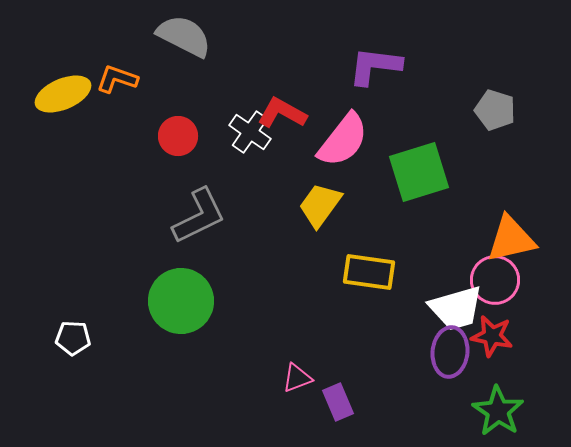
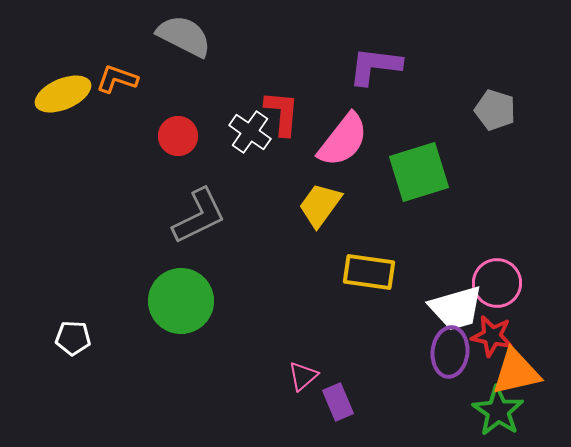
red L-shape: rotated 66 degrees clockwise
orange triangle: moved 5 px right, 133 px down
pink circle: moved 2 px right, 3 px down
pink triangle: moved 6 px right, 2 px up; rotated 20 degrees counterclockwise
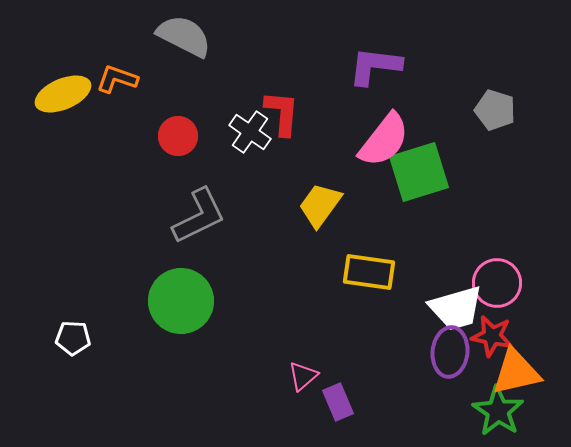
pink semicircle: moved 41 px right
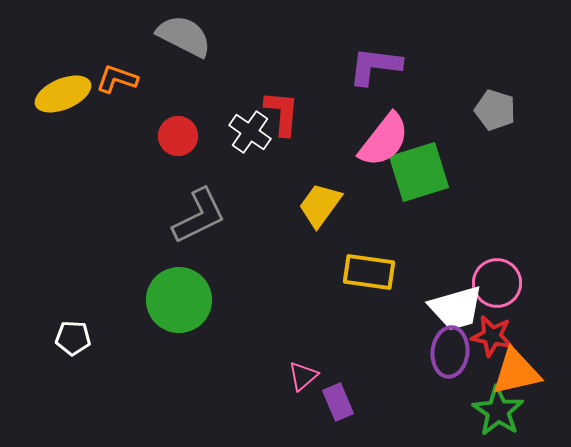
green circle: moved 2 px left, 1 px up
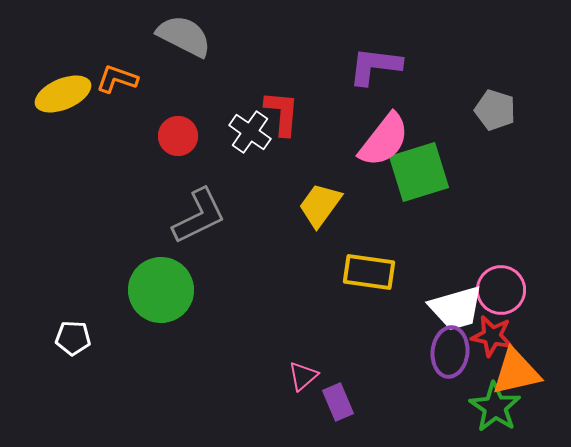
pink circle: moved 4 px right, 7 px down
green circle: moved 18 px left, 10 px up
green star: moved 3 px left, 4 px up
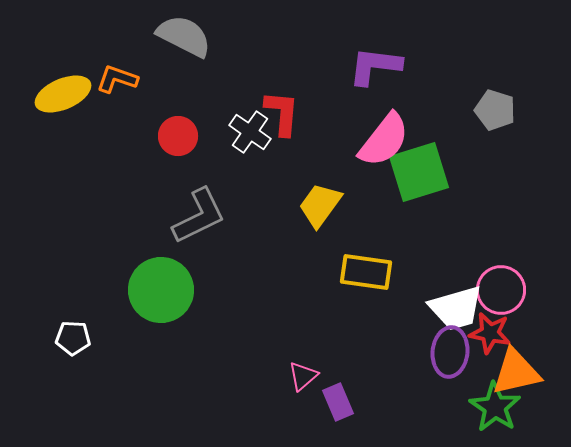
yellow rectangle: moved 3 px left
red star: moved 2 px left, 3 px up
